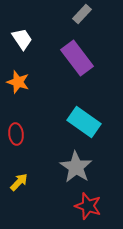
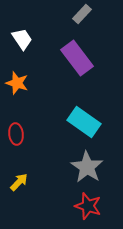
orange star: moved 1 px left, 1 px down
gray star: moved 11 px right
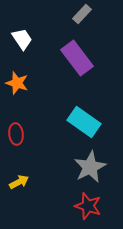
gray star: moved 3 px right; rotated 12 degrees clockwise
yellow arrow: rotated 18 degrees clockwise
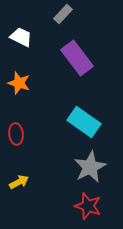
gray rectangle: moved 19 px left
white trapezoid: moved 1 px left, 2 px up; rotated 30 degrees counterclockwise
orange star: moved 2 px right
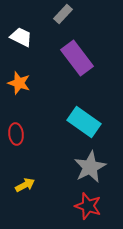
yellow arrow: moved 6 px right, 3 px down
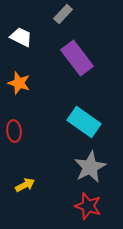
red ellipse: moved 2 px left, 3 px up
